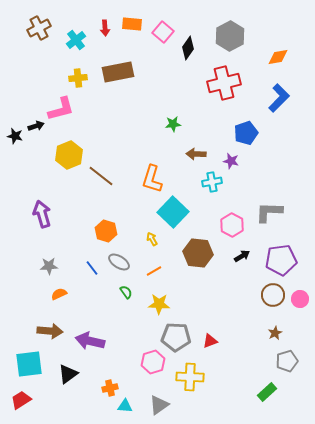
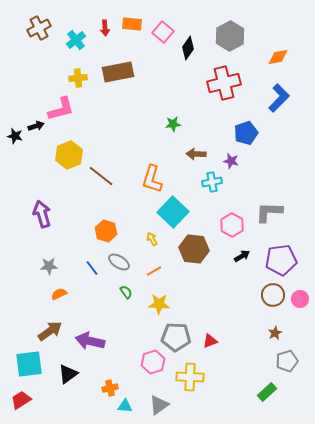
brown hexagon at (198, 253): moved 4 px left, 4 px up
brown arrow at (50, 331): rotated 40 degrees counterclockwise
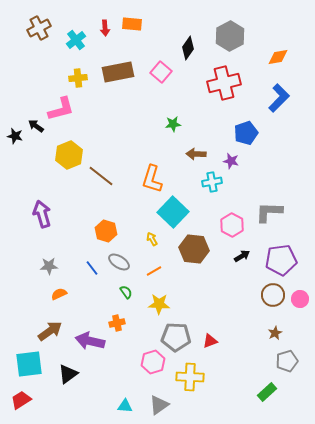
pink square at (163, 32): moved 2 px left, 40 px down
black arrow at (36, 126): rotated 126 degrees counterclockwise
orange cross at (110, 388): moved 7 px right, 65 px up
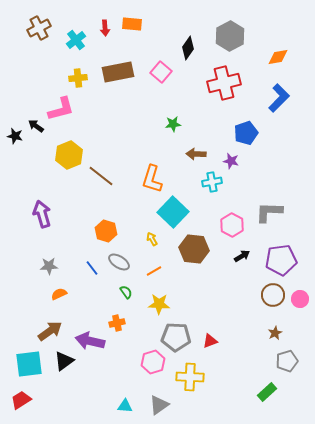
black triangle at (68, 374): moved 4 px left, 13 px up
